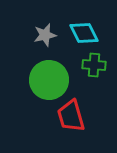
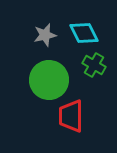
green cross: rotated 25 degrees clockwise
red trapezoid: rotated 16 degrees clockwise
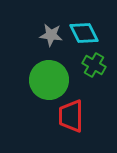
gray star: moved 6 px right; rotated 20 degrees clockwise
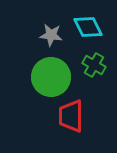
cyan diamond: moved 4 px right, 6 px up
green circle: moved 2 px right, 3 px up
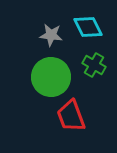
red trapezoid: rotated 20 degrees counterclockwise
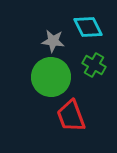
gray star: moved 2 px right, 6 px down
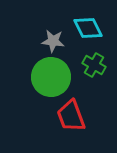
cyan diamond: moved 1 px down
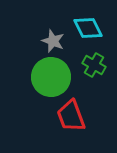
gray star: rotated 15 degrees clockwise
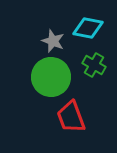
cyan diamond: rotated 52 degrees counterclockwise
red trapezoid: moved 1 px down
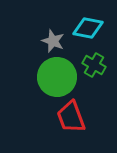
green circle: moved 6 px right
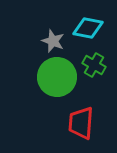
red trapezoid: moved 10 px right, 6 px down; rotated 24 degrees clockwise
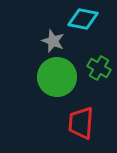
cyan diamond: moved 5 px left, 9 px up
green cross: moved 5 px right, 3 px down
